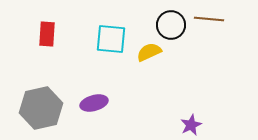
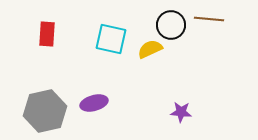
cyan square: rotated 8 degrees clockwise
yellow semicircle: moved 1 px right, 3 px up
gray hexagon: moved 4 px right, 3 px down
purple star: moved 10 px left, 13 px up; rotated 30 degrees clockwise
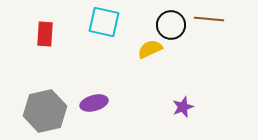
red rectangle: moved 2 px left
cyan square: moved 7 px left, 17 px up
purple star: moved 2 px right, 5 px up; rotated 25 degrees counterclockwise
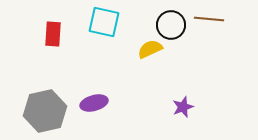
red rectangle: moved 8 px right
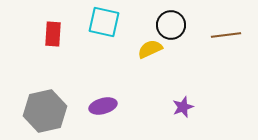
brown line: moved 17 px right, 16 px down; rotated 12 degrees counterclockwise
purple ellipse: moved 9 px right, 3 px down
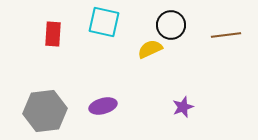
gray hexagon: rotated 6 degrees clockwise
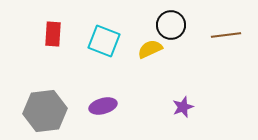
cyan square: moved 19 px down; rotated 8 degrees clockwise
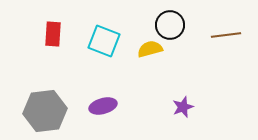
black circle: moved 1 px left
yellow semicircle: rotated 10 degrees clockwise
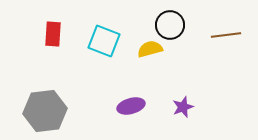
purple ellipse: moved 28 px right
